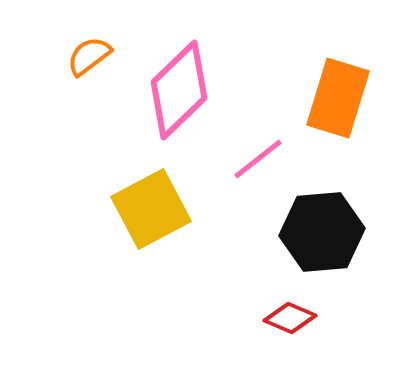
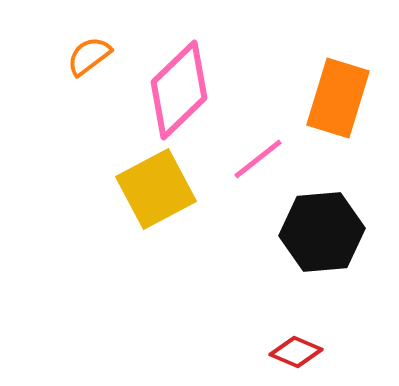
yellow square: moved 5 px right, 20 px up
red diamond: moved 6 px right, 34 px down
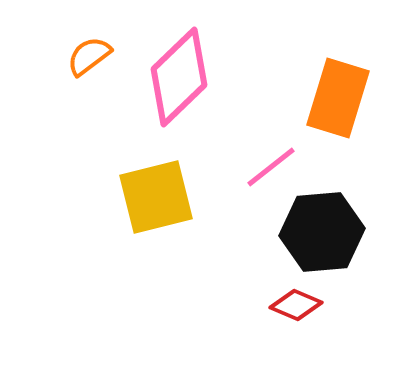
pink diamond: moved 13 px up
pink line: moved 13 px right, 8 px down
yellow square: moved 8 px down; rotated 14 degrees clockwise
red diamond: moved 47 px up
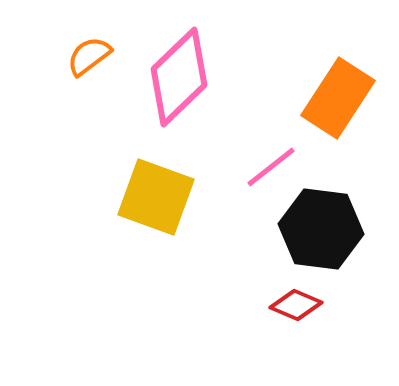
orange rectangle: rotated 16 degrees clockwise
yellow square: rotated 34 degrees clockwise
black hexagon: moved 1 px left, 3 px up; rotated 12 degrees clockwise
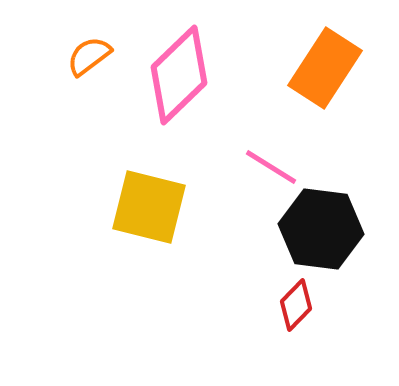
pink diamond: moved 2 px up
orange rectangle: moved 13 px left, 30 px up
pink line: rotated 70 degrees clockwise
yellow square: moved 7 px left, 10 px down; rotated 6 degrees counterclockwise
red diamond: rotated 69 degrees counterclockwise
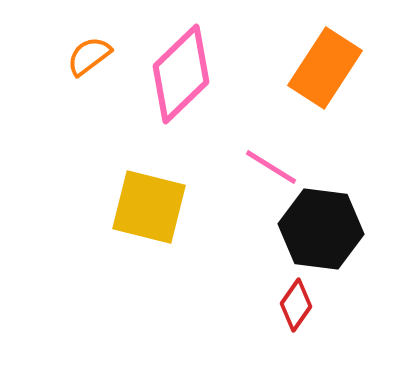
pink diamond: moved 2 px right, 1 px up
red diamond: rotated 9 degrees counterclockwise
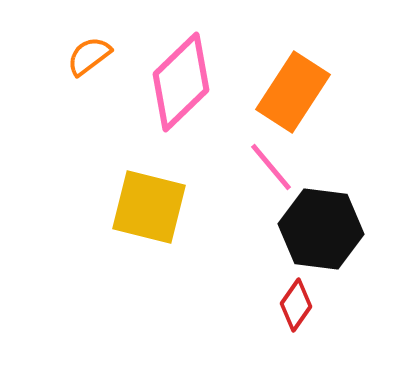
orange rectangle: moved 32 px left, 24 px down
pink diamond: moved 8 px down
pink line: rotated 18 degrees clockwise
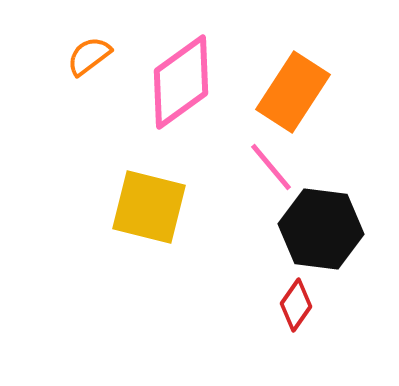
pink diamond: rotated 8 degrees clockwise
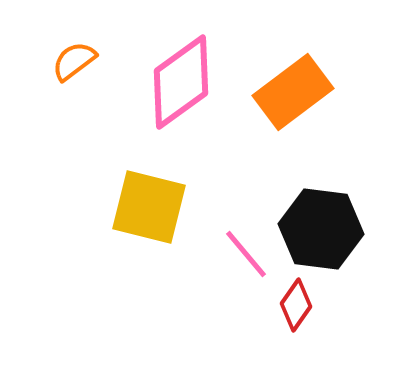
orange semicircle: moved 15 px left, 5 px down
orange rectangle: rotated 20 degrees clockwise
pink line: moved 25 px left, 87 px down
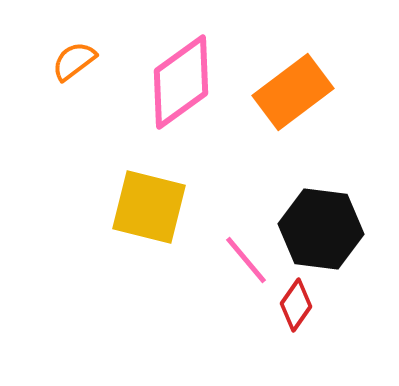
pink line: moved 6 px down
